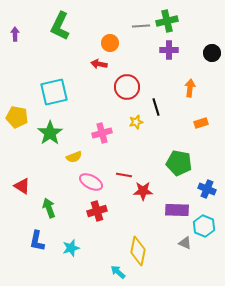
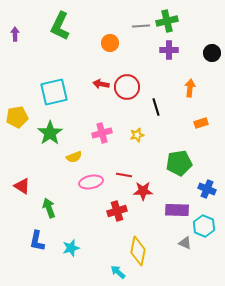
red arrow: moved 2 px right, 20 px down
yellow pentagon: rotated 20 degrees counterclockwise
yellow star: moved 1 px right, 13 px down
green pentagon: rotated 20 degrees counterclockwise
pink ellipse: rotated 40 degrees counterclockwise
red cross: moved 20 px right
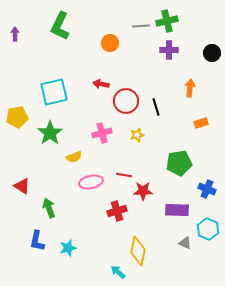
red circle: moved 1 px left, 14 px down
cyan hexagon: moved 4 px right, 3 px down
cyan star: moved 3 px left
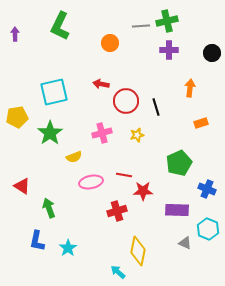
green pentagon: rotated 15 degrees counterclockwise
cyan star: rotated 18 degrees counterclockwise
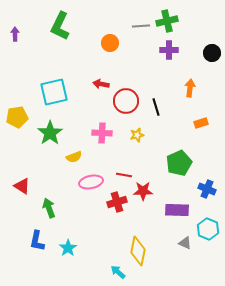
pink cross: rotated 18 degrees clockwise
red cross: moved 9 px up
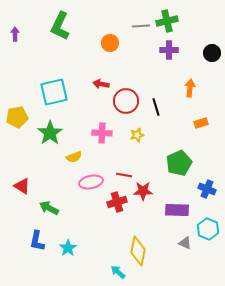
green arrow: rotated 42 degrees counterclockwise
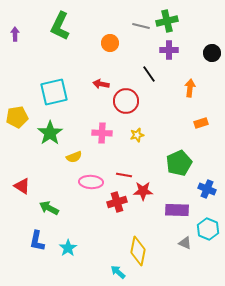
gray line: rotated 18 degrees clockwise
black line: moved 7 px left, 33 px up; rotated 18 degrees counterclockwise
pink ellipse: rotated 15 degrees clockwise
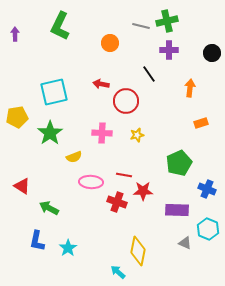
red cross: rotated 36 degrees clockwise
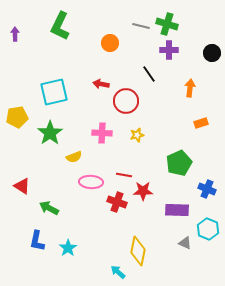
green cross: moved 3 px down; rotated 30 degrees clockwise
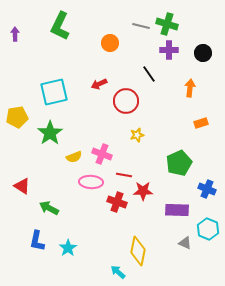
black circle: moved 9 px left
red arrow: moved 2 px left; rotated 35 degrees counterclockwise
pink cross: moved 21 px down; rotated 18 degrees clockwise
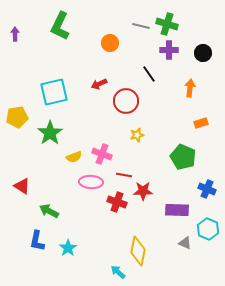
green pentagon: moved 4 px right, 6 px up; rotated 25 degrees counterclockwise
green arrow: moved 3 px down
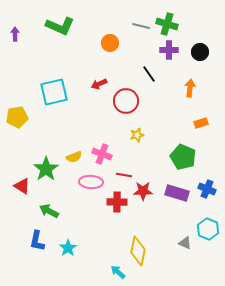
green L-shape: rotated 92 degrees counterclockwise
black circle: moved 3 px left, 1 px up
green star: moved 4 px left, 36 px down
red cross: rotated 18 degrees counterclockwise
purple rectangle: moved 17 px up; rotated 15 degrees clockwise
